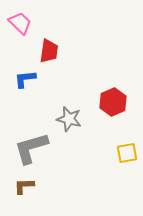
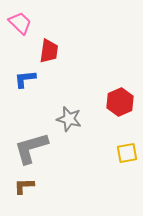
red hexagon: moved 7 px right
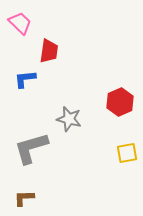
brown L-shape: moved 12 px down
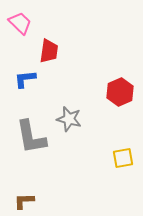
red hexagon: moved 10 px up
gray L-shape: moved 11 px up; rotated 84 degrees counterclockwise
yellow square: moved 4 px left, 5 px down
brown L-shape: moved 3 px down
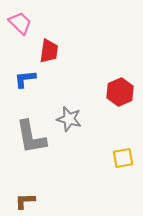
brown L-shape: moved 1 px right
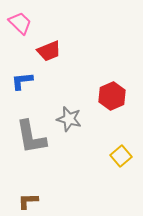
red trapezoid: rotated 60 degrees clockwise
blue L-shape: moved 3 px left, 2 px down
red hexagon: moved 8 px left, 4 px down
yellow square: moved 2 px left, 2 px up; rotated 30 degrees counterclockwise
brown L-shape: moved 3 px right
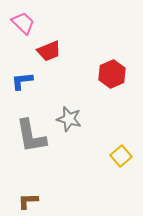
pink trapezoid: moved 3 px right
red hexagon: moved 22 px up
gray L-shape: moved 1 px up
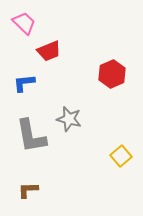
pink trapezoid: moved 1 px right
blue L-shape: moved 2 px right, 2 px down
brown L-shape: moved 11 px up
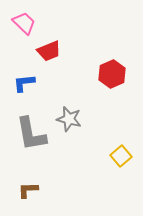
gray L-shape: moved 2 px up
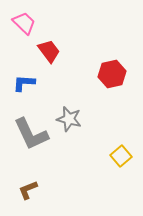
red trapezoid: rotated 105 degrees counterclockwise
red hexagon: rotated 12 degrees clockwise
blue L-shape: rotated 10 degrees clockwise
gray L-shape: rotated 15 degrees counterclockwise
brown L-shape: rotated 20 degrees counterclockwise
